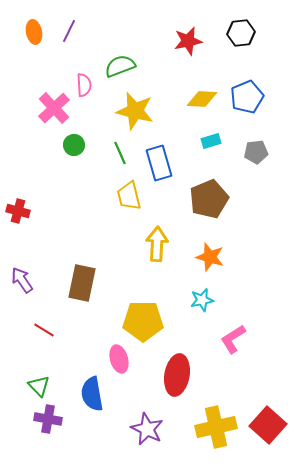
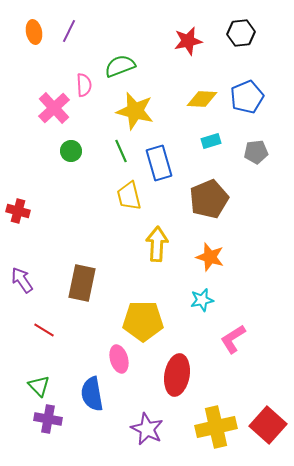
green circle: moved 3 px left, 6 px down
green line: moved 1 px right, 2 px up
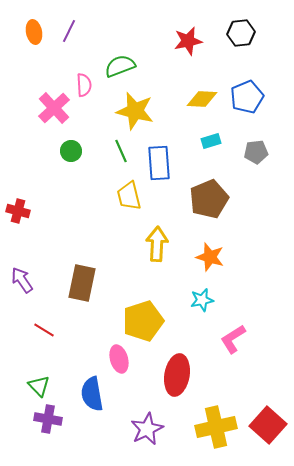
blue rectangle: rotated 12 degrees clockwise
yellow pentagon: rotated 18 degrees counterclockwise
purple star: rotated 20 degrees clockwise
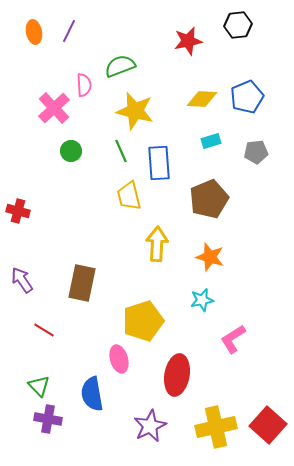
black hexagon: moved 3 px left, 8 px up
purple star: moved 3 px right, 3 px up
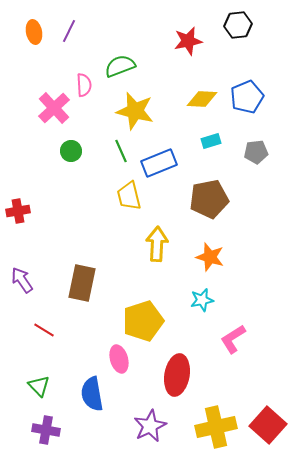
blue rectangle: rotated 72 degrees clockwise
brown pentagon: rotated 12 degrees clockwise
red cross: rotated 25 degrees counterclockwise
purple cross: moved 2 px left, 11 px down
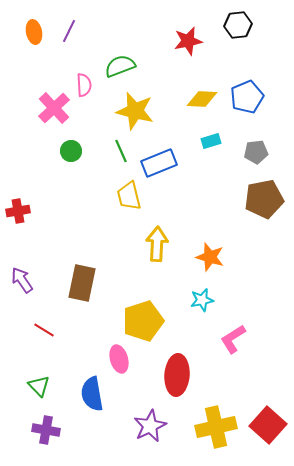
brown pentagon: moved 55 px right
red ellipse: rotated 6 degrees counterclockwise
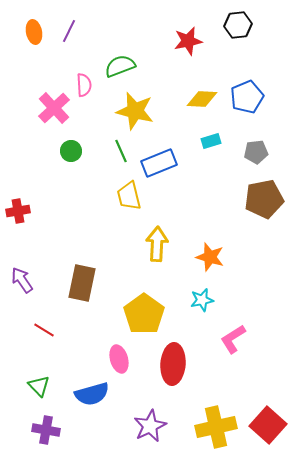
yellow pentagon: moved 1 px right, 7 px up; rotated 18 degrees counterclockwise
red ellipse: moved 4 px left, 11 px up
blue semicircle: rotated 96 degrees counterclockwise
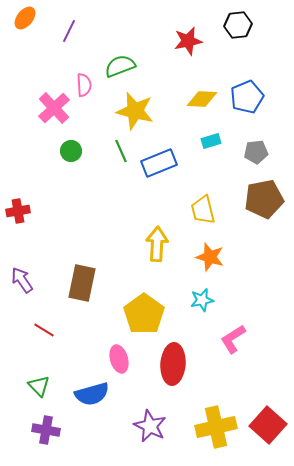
orange ellipse: moved 9 px left, 14 px up; rotated 50 degrees clockwise
yellow trapezoid: moved 74 px right, 14 px down
purple star: rotated 20 degrees counterclockwise
